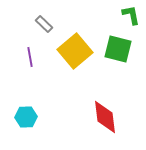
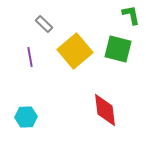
red diamond: moved 7 px up
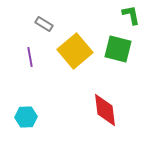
gray rectangle: rotated 12 degrees counterclockwise
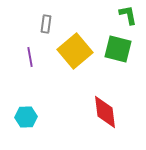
green L-shape: moved 3 px left
gray rectangle: moved 2 px right; rotated 66 degrees clockwise
red diamond: moved 2 px down
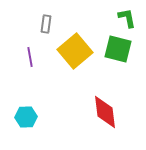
green L-shape: moved 1 px left, 3 px down
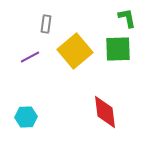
green square: rotated 16 degrees counterclockwise
purple line: rotated 72 degrees clockwise
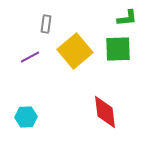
green L-shape: rotated 95 degrees clockwise
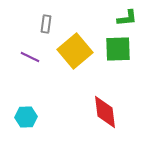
purple line: rotated 54 degrees clockwise
